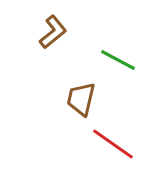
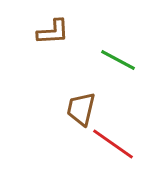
brown L-shape: rotated 36 degrees clockwise
brown trapezoid: moved 10 px down
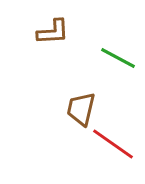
green line: moved 2 px up
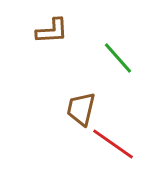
brown L-shape: moved 1 px left, 1 px up
green line: rotated 21 degrees clockwise
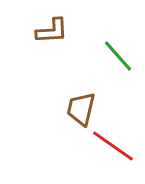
green line: moved 2 px up
red line: moved 2 px down
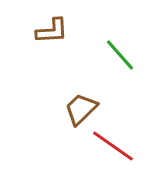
green line: moved 2 px right, 1 px up
brown trapezoid: rotated 33 degrees clockwise
